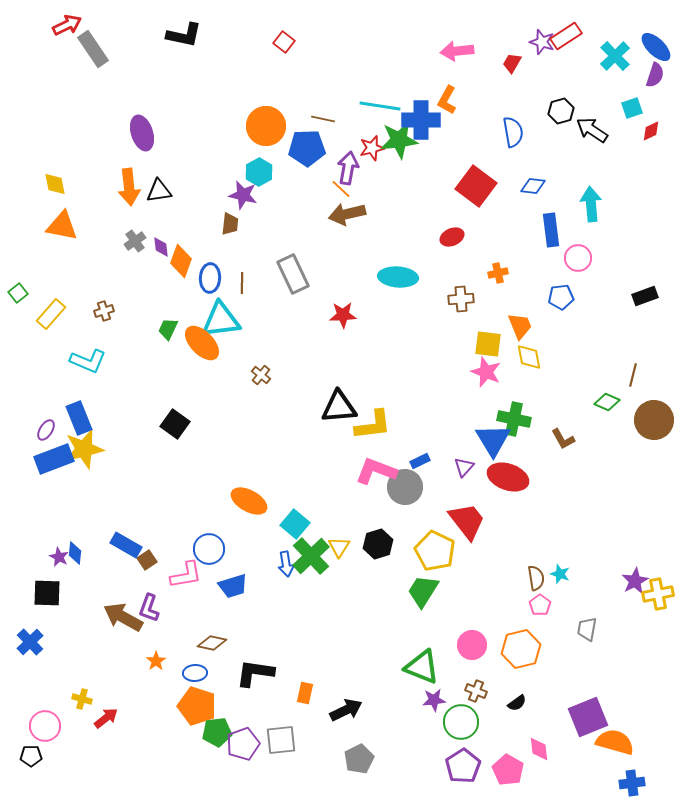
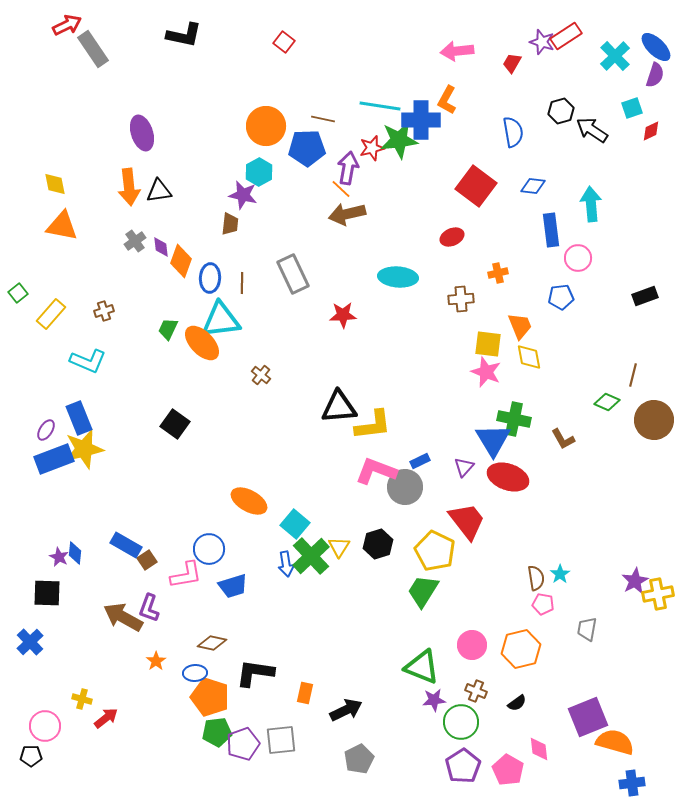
cyan star at (560, 574): rotated 18 degrees clockwise
pink pentagon at (540, 605): moved 3 px right, 1 px up; rotated 25 degrees counterclockwise
orange pentagon at (197, 706): moved 13 px right, 9 px up
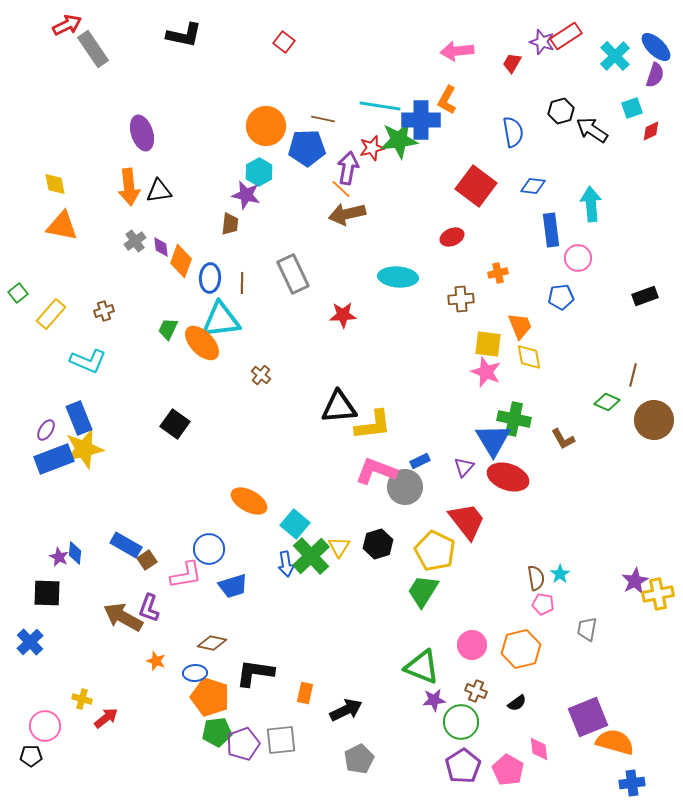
purple star at (243, 195): moved 3 px right
orange star at (156, 661): rotated 18 degrees counterclockwise
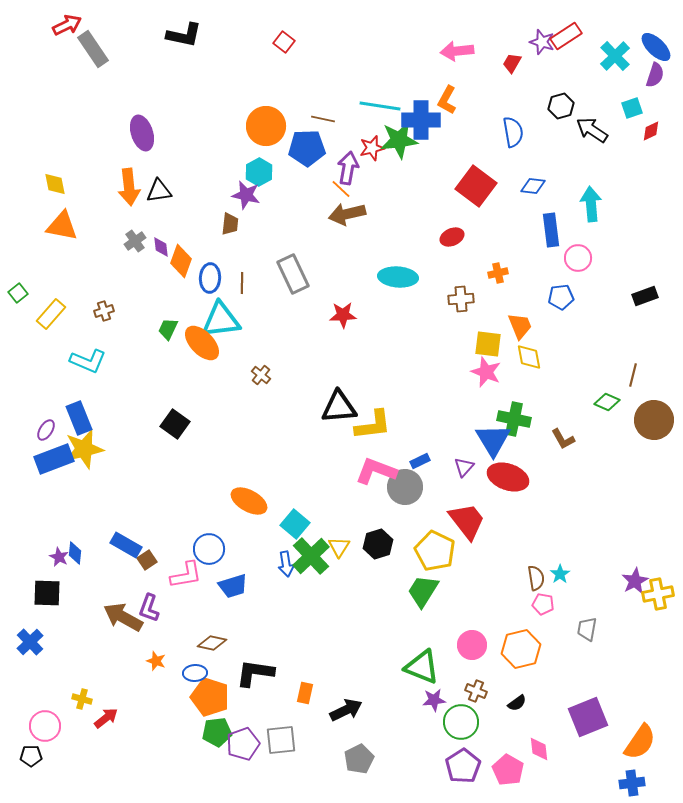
black hexagon at (561, 111): moved 5 px up
orange semicircle at (615, 742): moved 25 px right; rotated 108 degrees clockwise
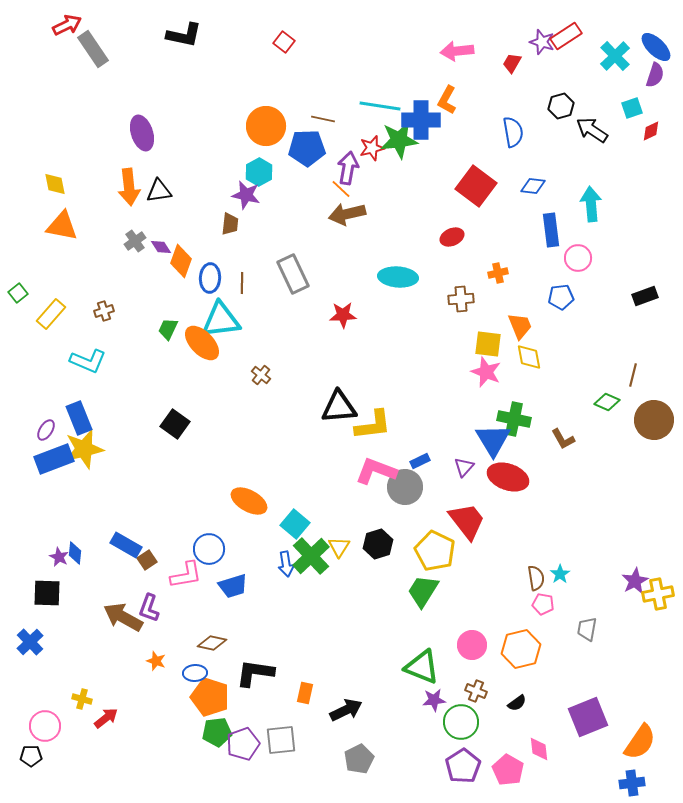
purple diamond at (161, 247): rotated 25 degrees counterclockwise
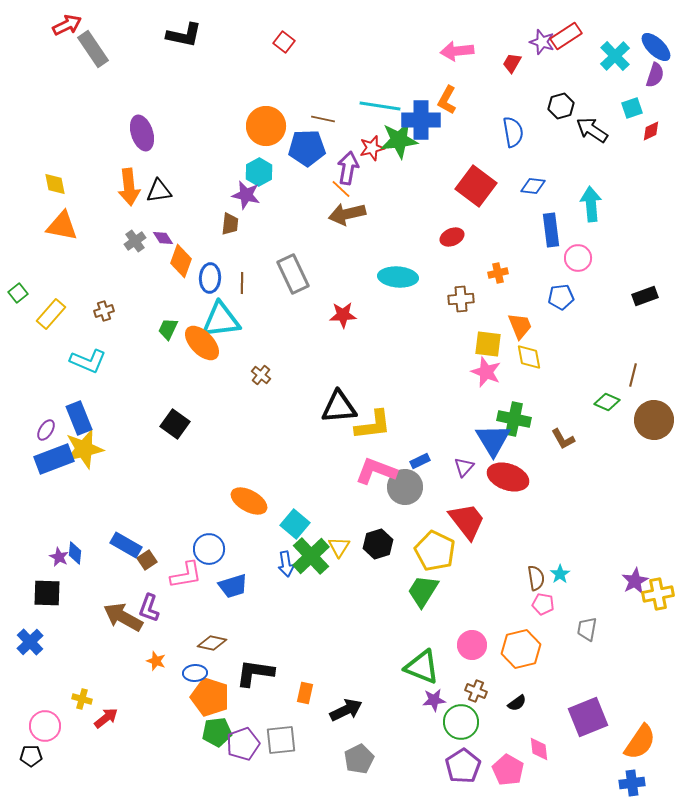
purple diamond at (161, 247): moved 2 px right, 9 px up
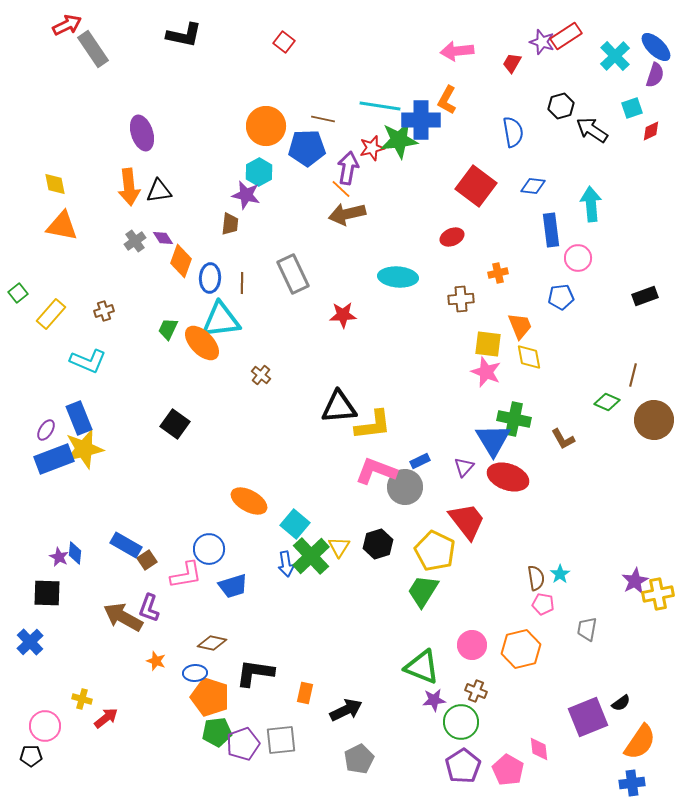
black semicircle at (517, 703): moved 104 px right
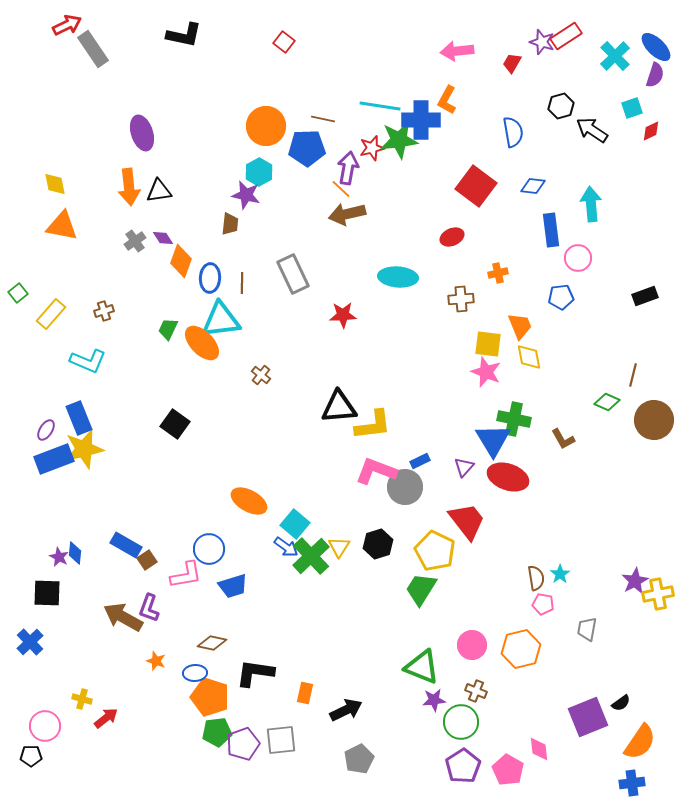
blue arrow at (286, 564): moved 17 px up; rotated 45 degrees counterclockwise
green trapezoid at (423, 591): moved 2 px left, 2 px up
